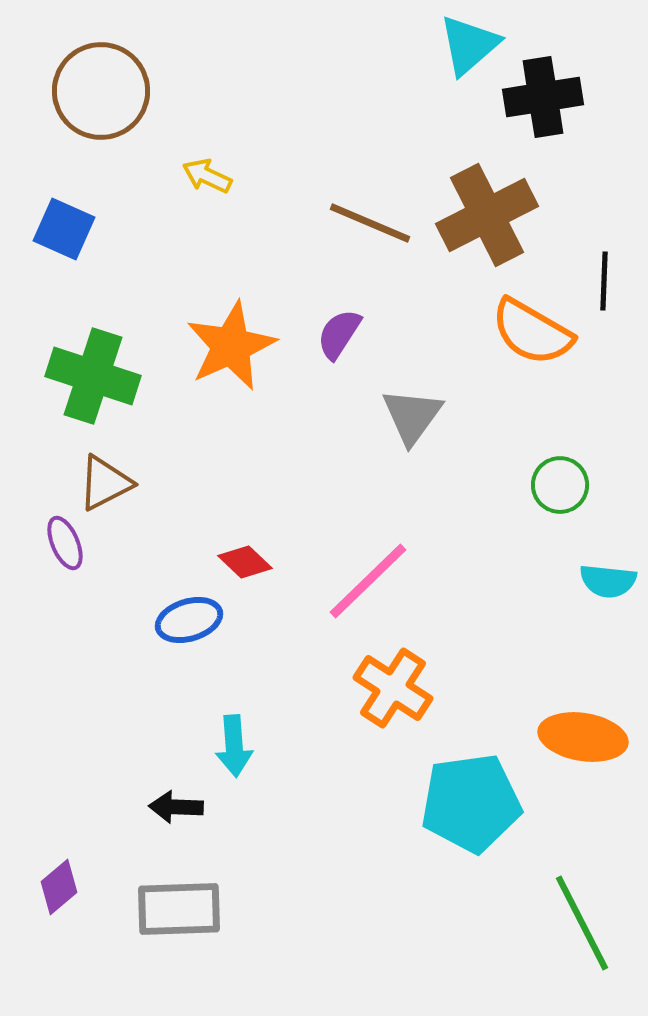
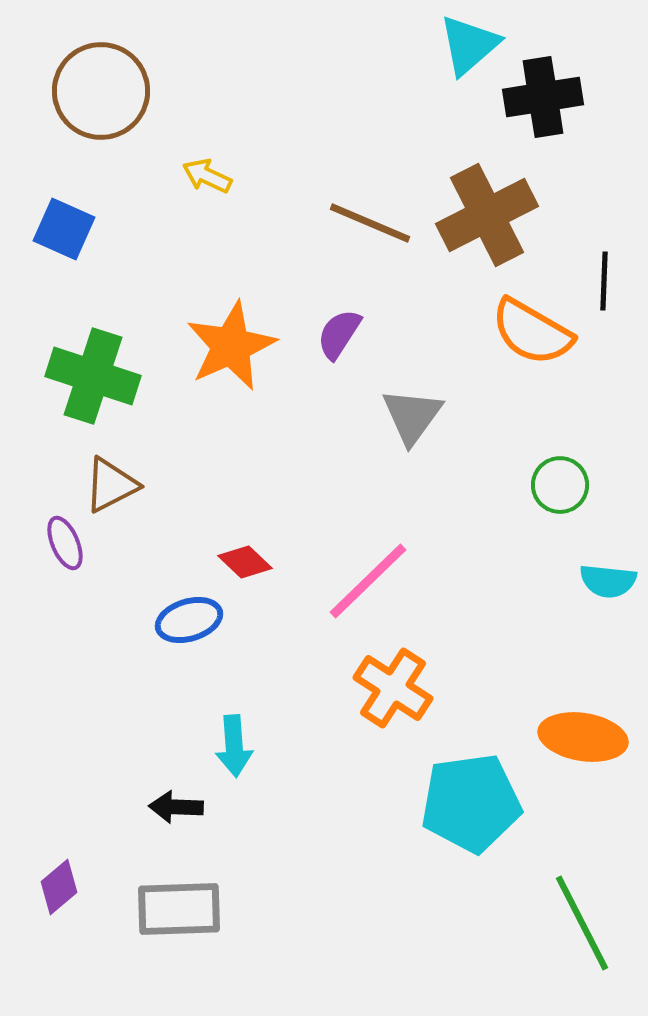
brown triangle: moved 6 px right, 2 px down
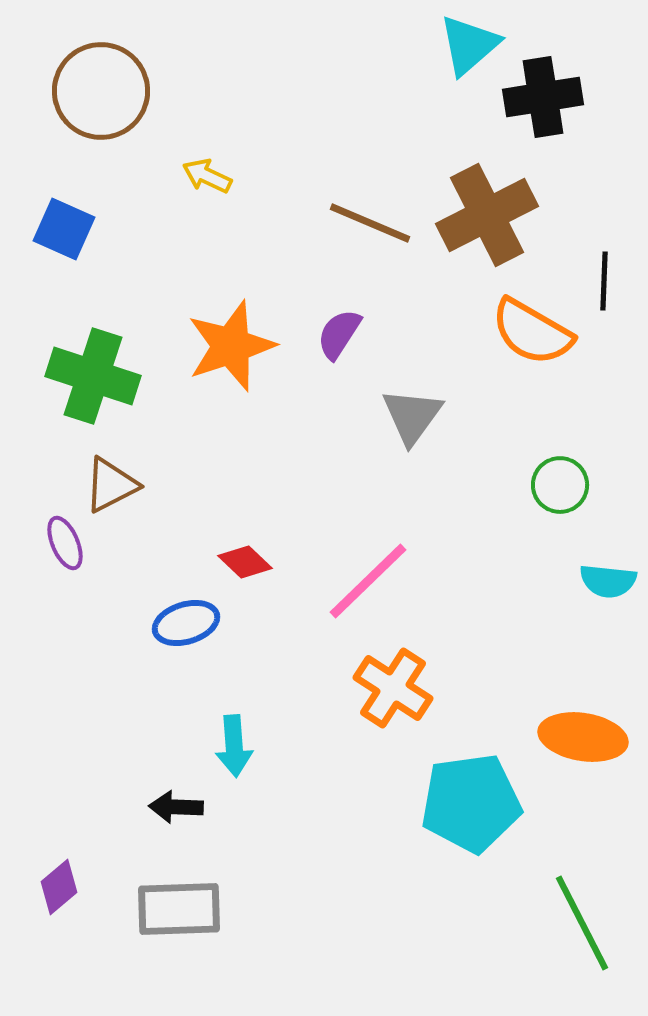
orange star: rotated 6 degrees clockwise
blue ellipse: moved 3 px left, 3 px down
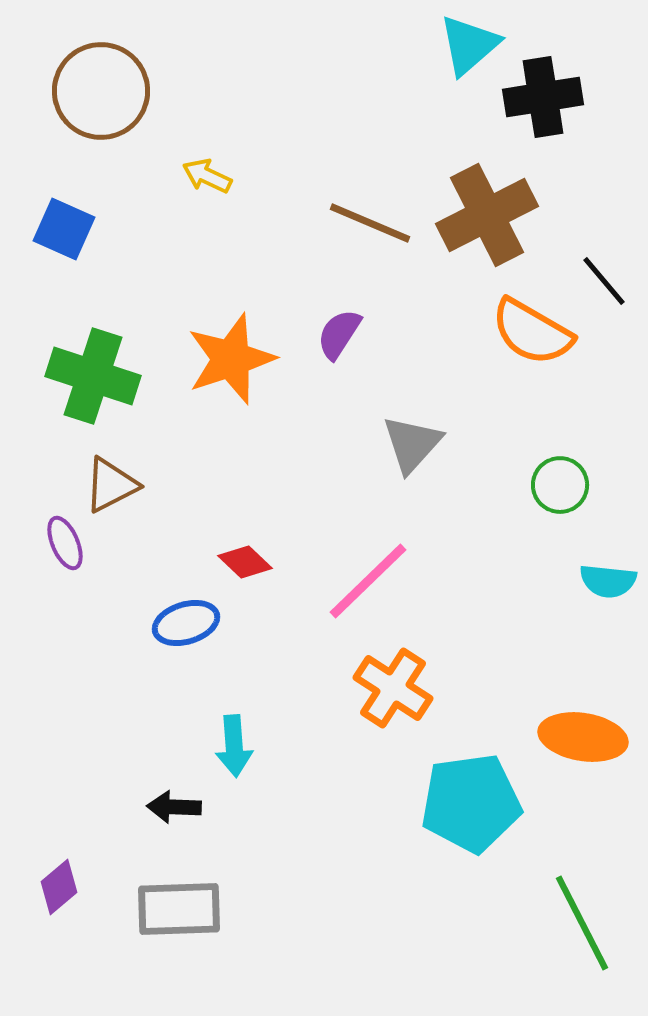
black line: rotated 42 degrees counterclockwise
orange star: moved 13 px down
gray triangle: moved 28 px down; rotated 6 degrees clockwise
black arrow: moved 2 px left
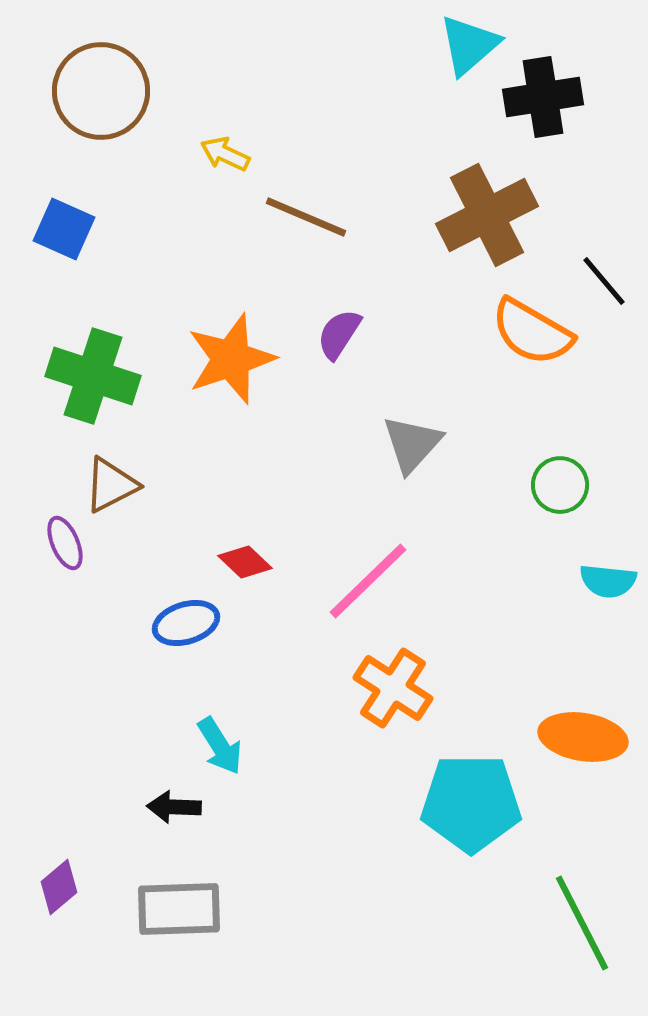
yellow arrow: moved 18 px right, 22 px up
brown line: moved 64 px left, 6 px up
cyan arrow: moved 14 px left; rotated 28 degrees counterclockwise
cyan pentagon: rotated 8 degrees clockwise
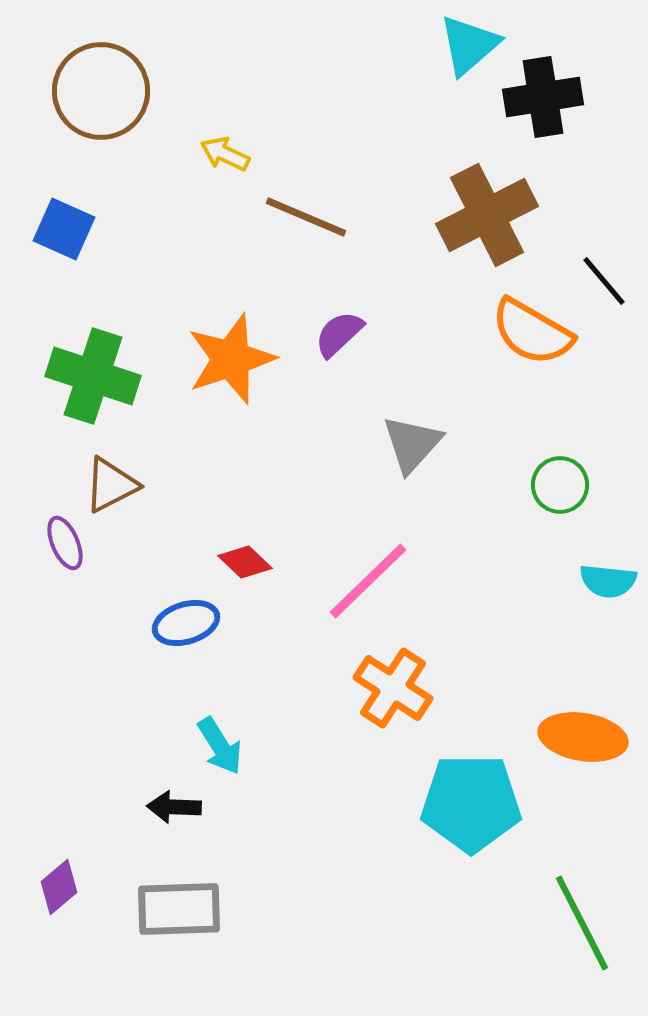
purple semicircle: rotated 14 degrees clockwise
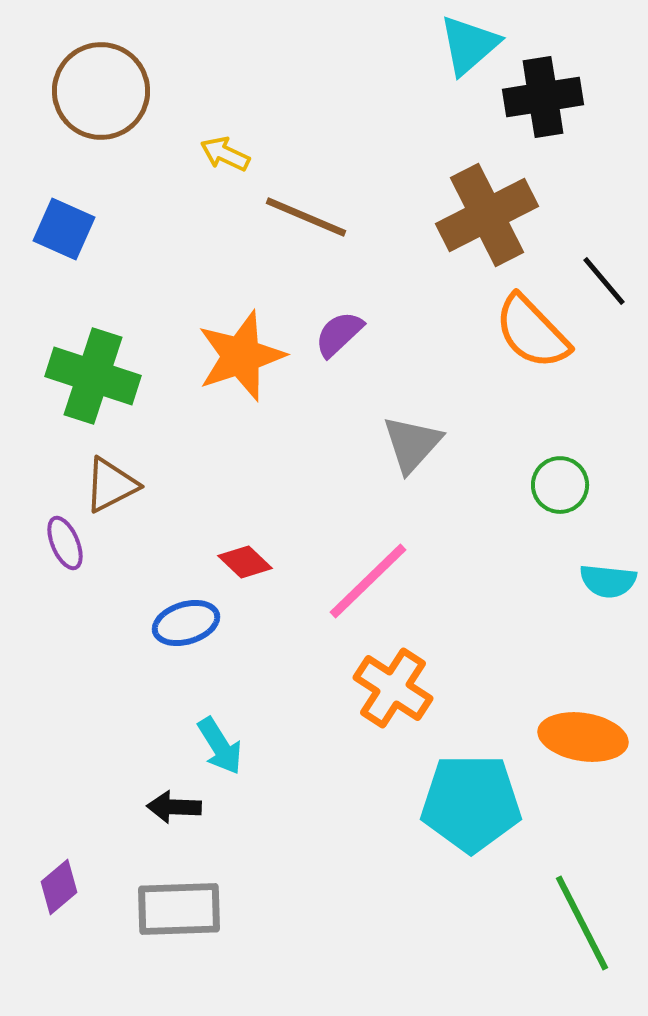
orange semicircle: rotated 16 degrees clockwise
orange star: moved 10 px right, 3 px up
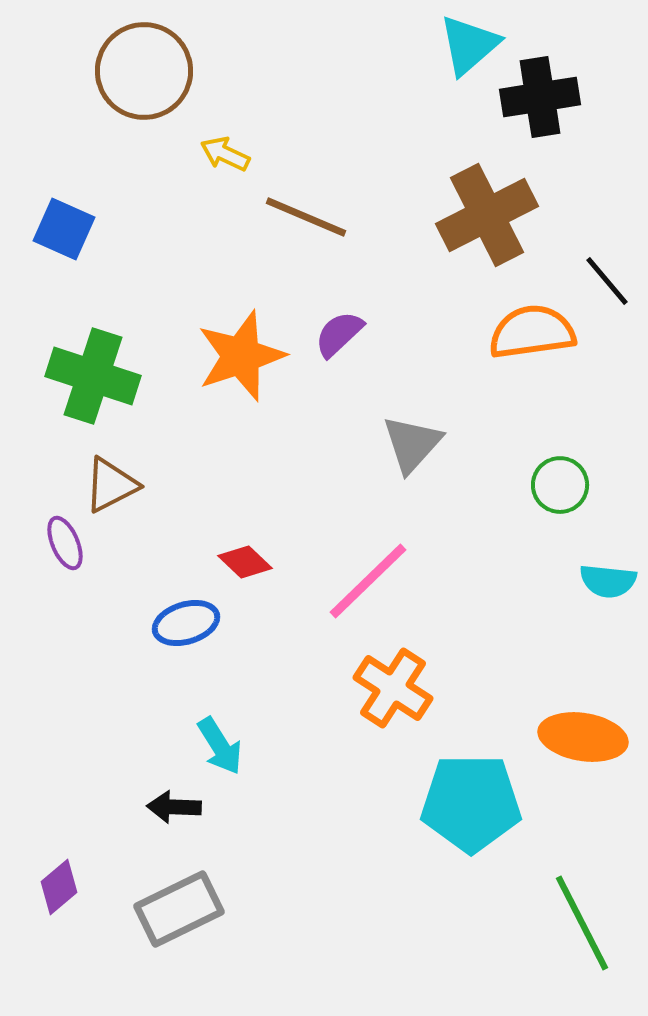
brown circle: moved 43 px right, 20 px up
black cross: moved 3 px left
black line: moved 3 px right
orange semicircle: rotated 126 degrees clockwise
gray rectangle: rotated 24 degrees counterclockwise
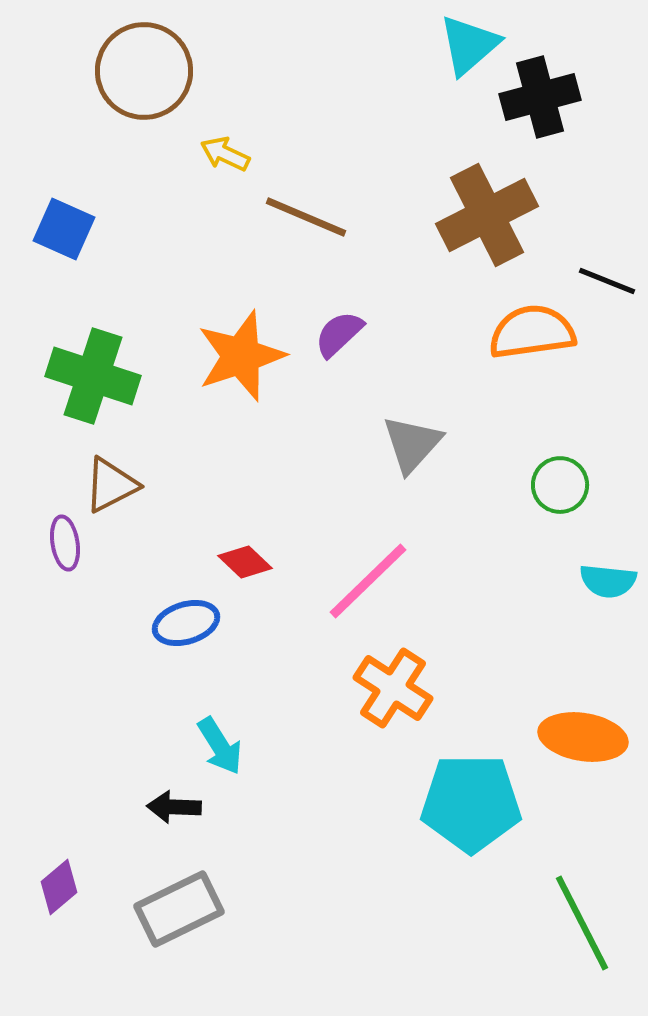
black cross: rotated 6 degrees counterclockwise
black line: rotated 28 degrees counterclockwise
purple ellipse: rotated 14 degrees clockwise
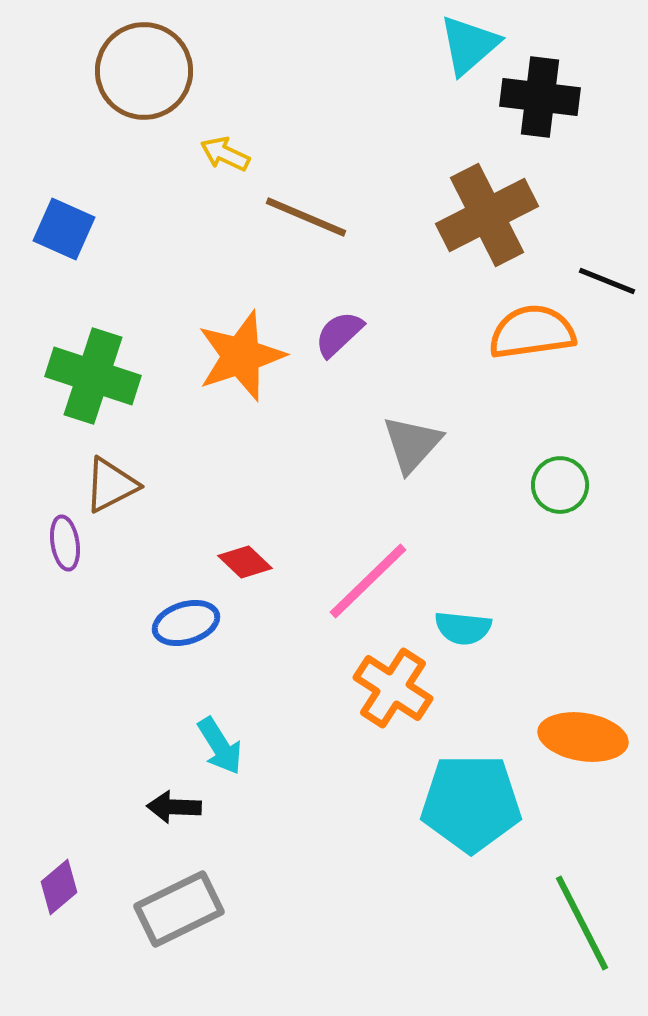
black cross: rotated 22 degrees clockwise
cyan semicircle: moved 145 px left, 47 px down
